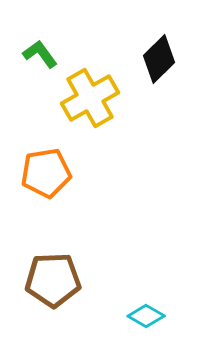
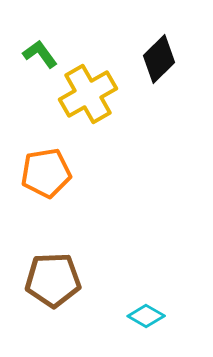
yellow cross: moved 2 px left, 4 px up
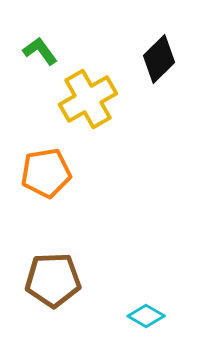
green L-shape: moved 3 px up
yellow cross: moved 5 px down
